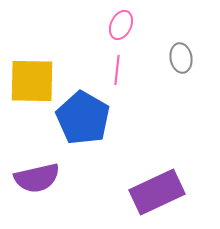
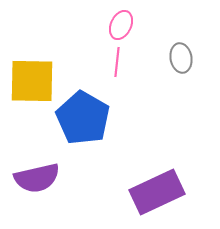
pink line: moved 8 px up
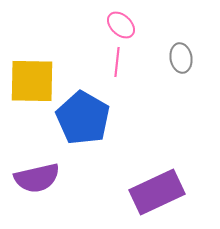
pink ellipse: rotated 72 degrees counterclockwise
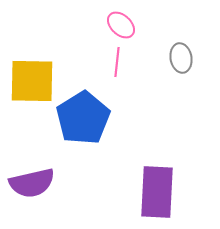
blue pentagon: rotated 10 degrees clockwise
purple semicircle: moved 5 px left, 5 px down
purple rectangle: rotated 62 degrees counterclockwise
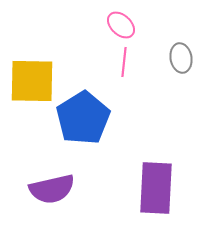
pink line: moved 7 px right
purple semicircle: moved 20 px right, 6 px down
purple rectangle: moved 1 px left, 4 px up
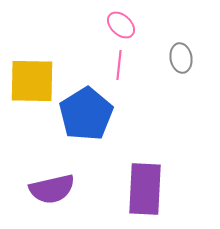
pink line: moved 5 px left, 3 px down
blue pentagon: moved 3 px right, 4 px up
purple rectangle: moved 11 px left, 1 px down
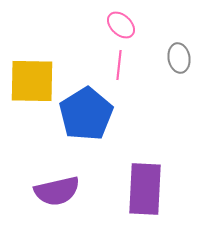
gray ellipse: moved 2 px left
purple semicircle: moved 5 px right, 2 px down
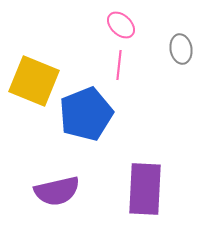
gray ellipse: moved 2 px right, 9 px up
yellow square: moved 2 px right; rotated 21 degrees clockwise
blue pentagon: rotated 10 degrees clockwise
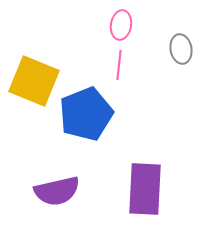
pink ellipse: rotated 56 degrees clockwise
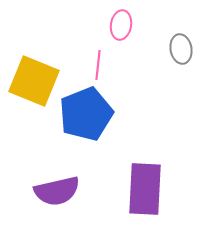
pink line: moved 21 px left
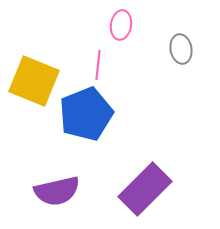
purple rectangle: rotated 42 degrees clockwise
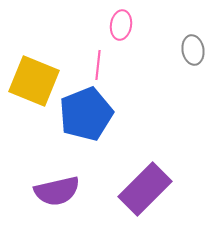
gray ellipse: moved 12 px right, 1 px down
